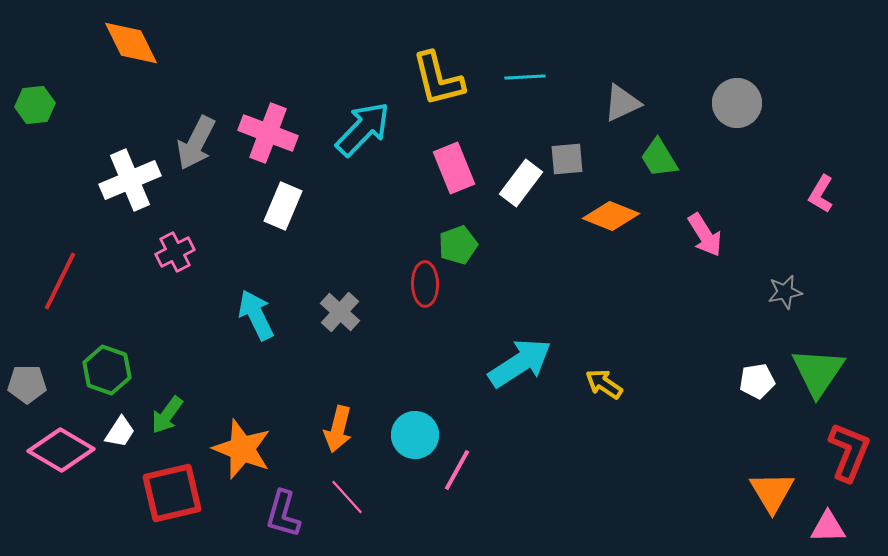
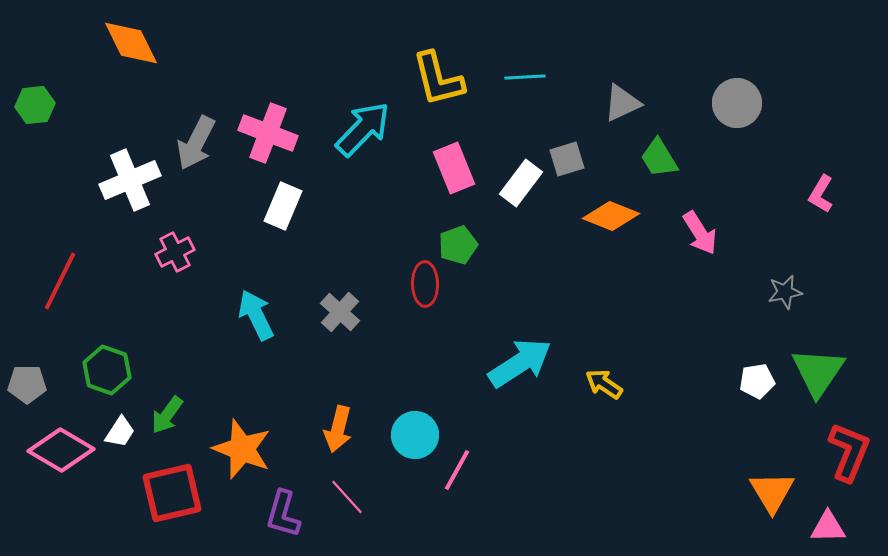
gray square at (567, 159): rotated 12 degrees counterclockwise
pink arrow at (705, 235): moved 5 px left, 2 px up
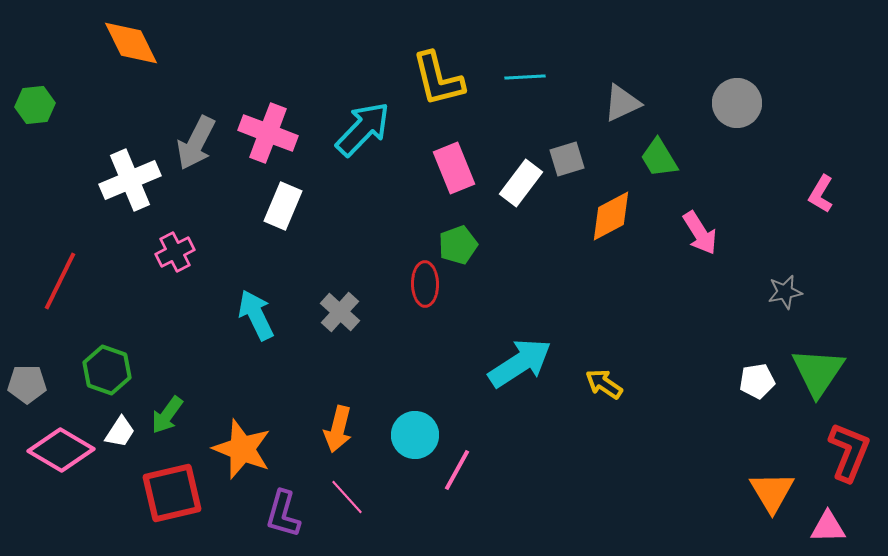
orange diamond at (611, 216): rotated 50 degrees counterclockwise
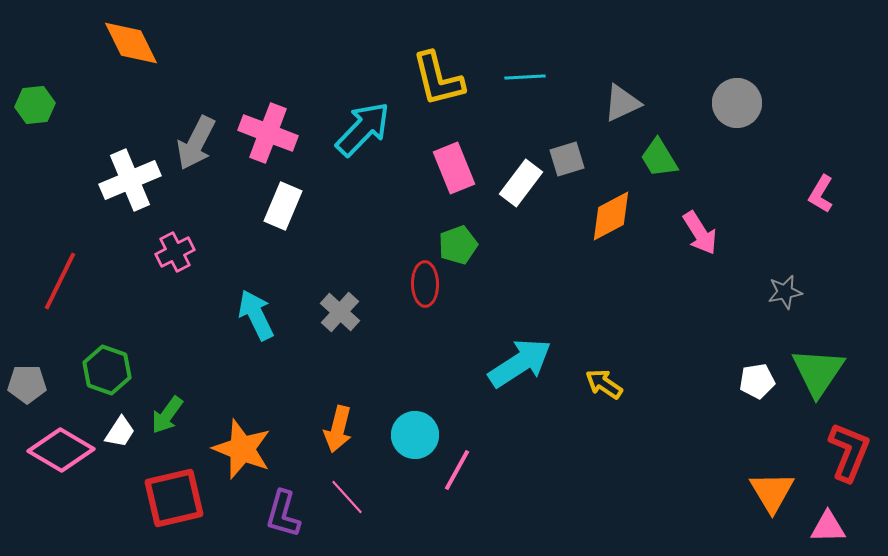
red square at (172, 493): moved 2 px right, 5 px down
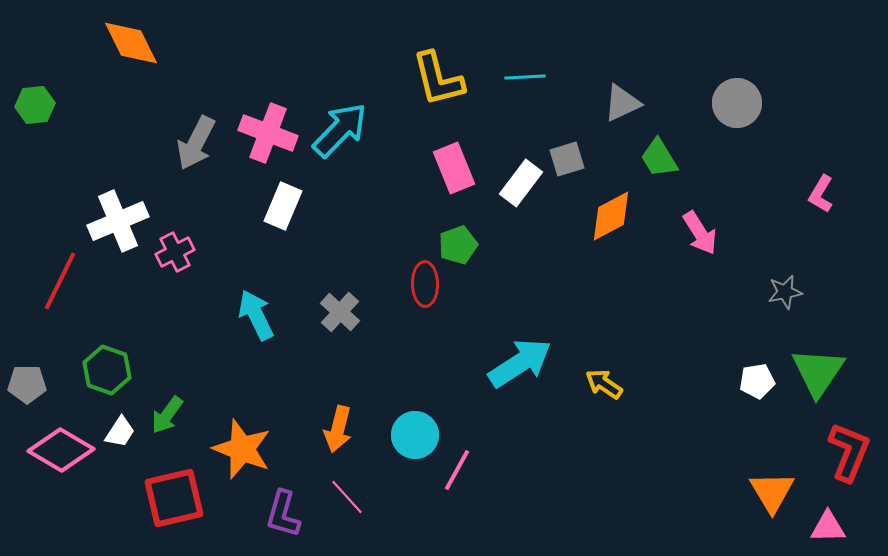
cyan arrow at (363, 129): moved 23 px left, 1 px down
white cross at (130, 180): moved 12 px left, 41 px down
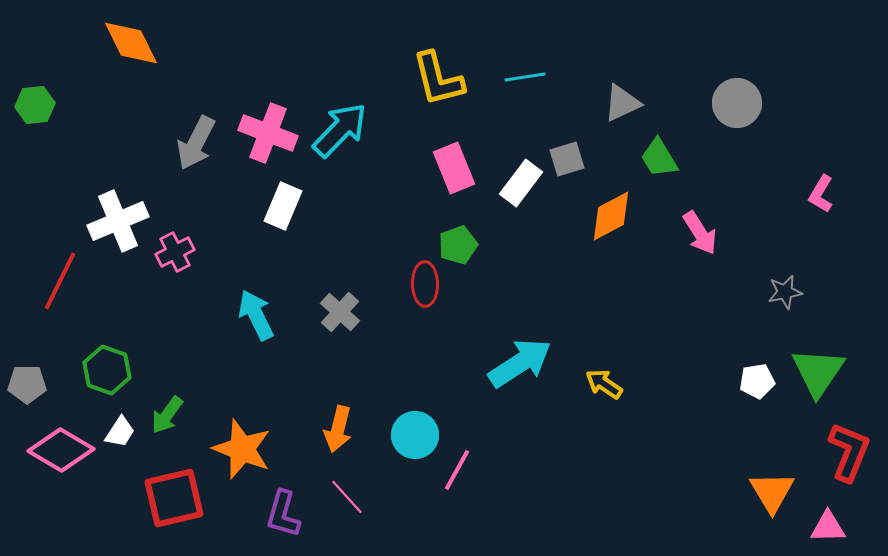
cyan line at (525, 77): rotated 6 degrees counterclockwise
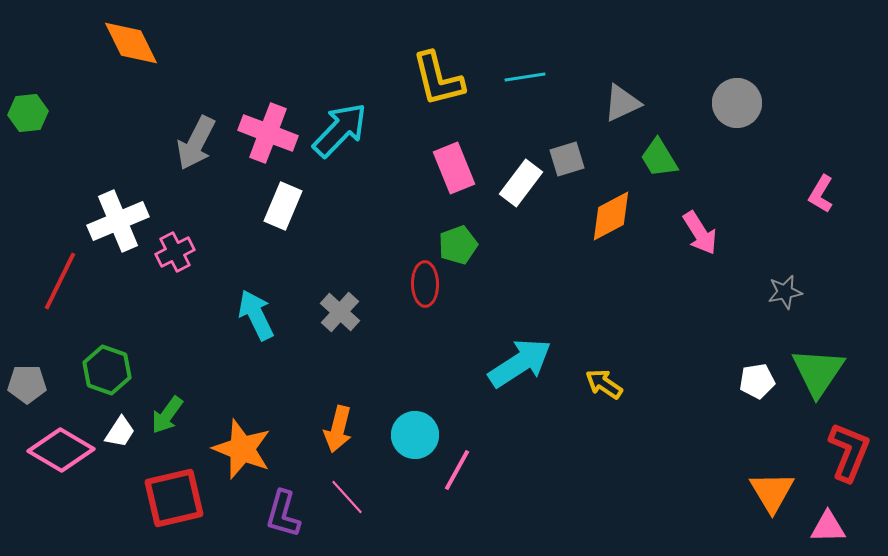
green hexagon at (35, 105): moved 7 px left, 8 px down
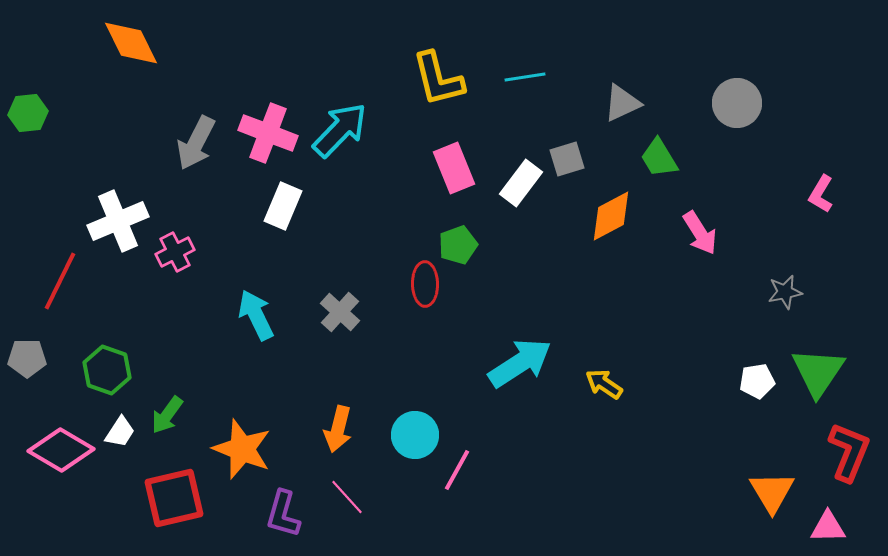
gray pentagon at (27, 384): moved 26 px up
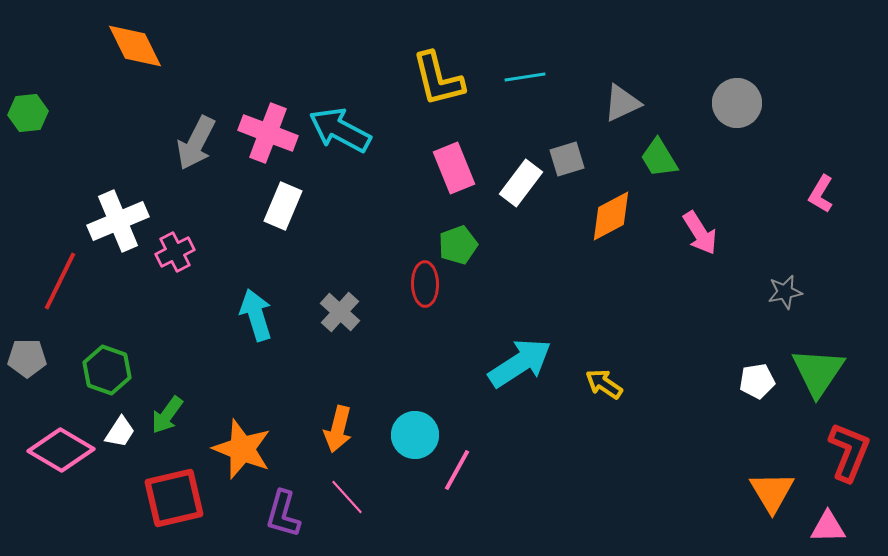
orange diamond at (131, 43): moved 4 px right, 3 px down
cyan arrow at (340, 130): rotated 106 degrees counterclockwise
cyan arrow at (256, 315): rotated 9 degrees clockwise
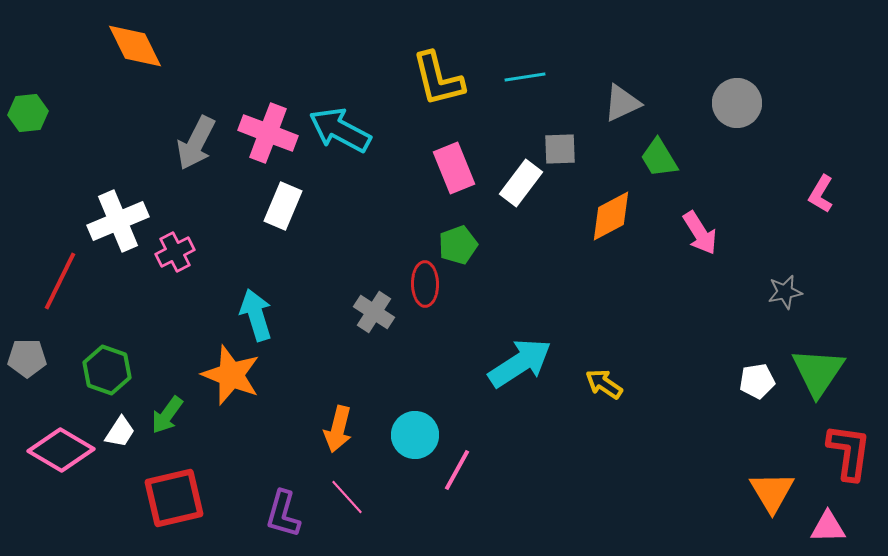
gray square at (567, 159): moved 7 px left, 10 px up; rotated 15 degrees clockwise
gray cross at (340, 312): moved 34 px right; rotated 9 degrees counterclockwise
orange star at (242, 449): moved 11 px left, 74 px up
red L-shape at (849, 452): rotated 14 degrees counterclockwise
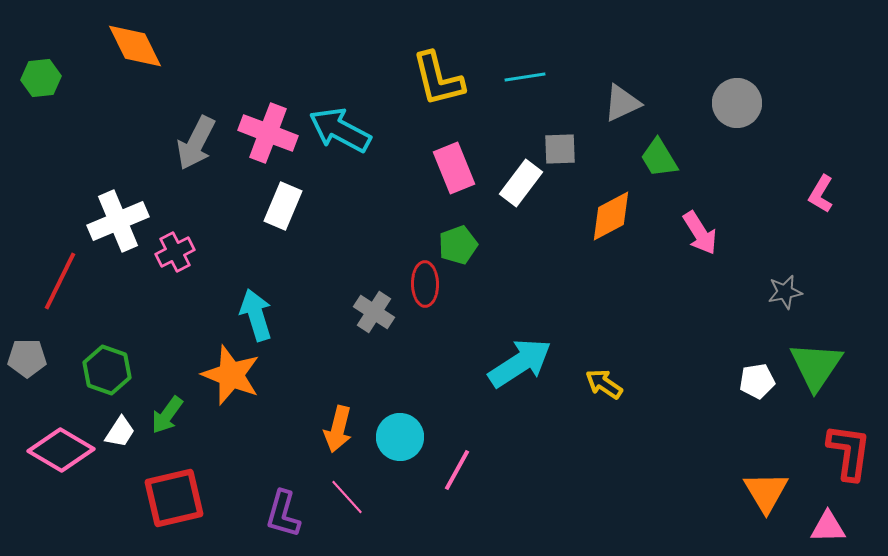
green hexagon at (28, 113): moved 13 px right, 35 px up
green triangle at (818, 372): moved 2 px left, 6 px up
cyan circle at (415, 435): moved 15 px left, 2 px down
orange triangle at (772, 492): moved 6 px left
